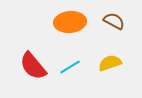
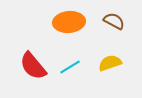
orange ellipse: moved 1 px left
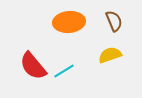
brown semicircle: rotated 40 degrees clockwise
yellow semicircle: moved 8 px up
cyan line: moved 6 px left, 4 px down
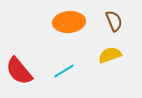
red semicircle: moved 14 px left, 5 px down
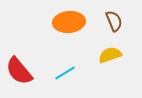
cyan line: moved 1 px right, 2 px down
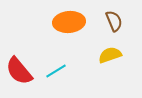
cyan line: moved 9 px left, 2 px up
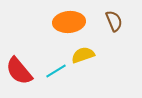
yellow semicircle: moved 27 px left
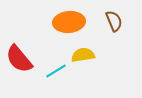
yellow semicircle: rotated 10 degrees clockwise
red semicircle: moved 12 px up
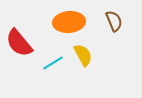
yellow semicircle: rotated 70 degrees clockwise
red semicircle: moved 16 px up
cyan line: moved 3 px left, 8 px up
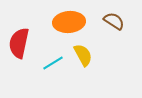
brown semicircle: rotated 35 degrees counterclockwise
red semicircle: rotated 52 degrees clockwise
